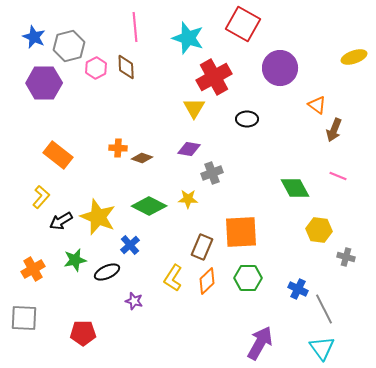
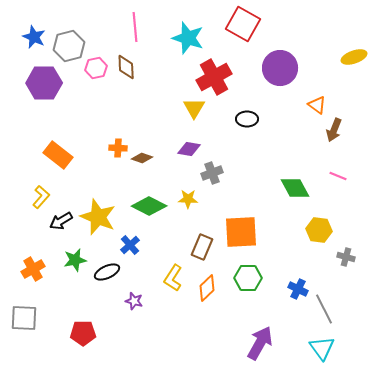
pink hexagon at (96, 68): rotated 15 degrees clockwise
orange diamond at (207, 281): moved 7 px down
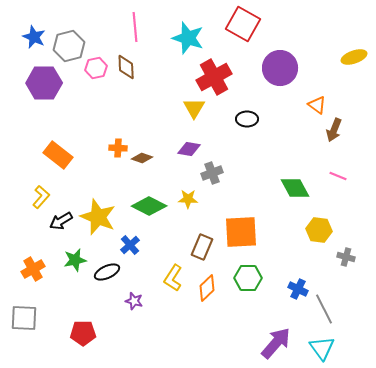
purple arrow at (260, 343): moved 16 px right; rotated 12 degrees clockwise
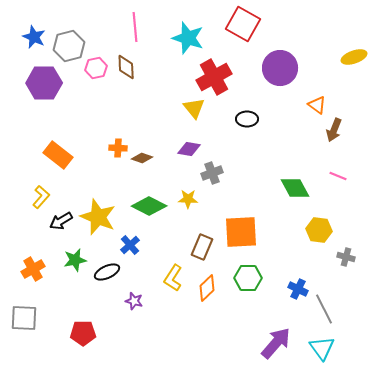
yellow triangle at (194, 108): rotated 10 degrees counterclockwise
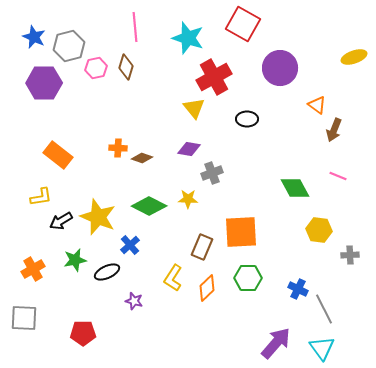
brown diamond at (126, 67): rotated 20 degrees clockwise
yellow L-shape at (41, 197): rotated 40 degrees clockwise
gray cross at (346, 257): moved 4 px right, 2 px up; rotated 18 degrees counterclockwise
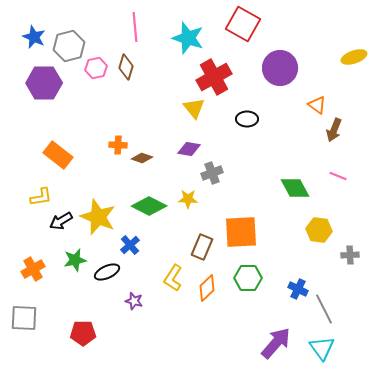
orange cross at (118, 148): moved 3 px up
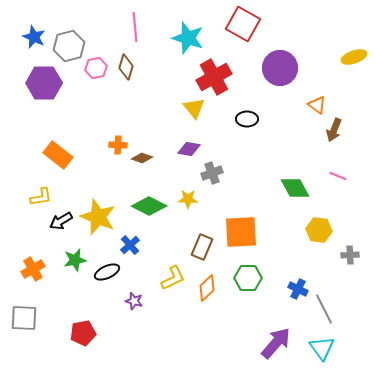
yellow L-shape at (173, 278): rotated 148 degrees counterclockwise
red pentagon at (83, 333): rotated 10 degrees counterclockwise
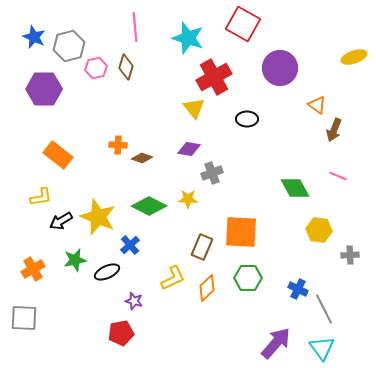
purple hexagon at (44, 83): moved 6 px down
orange square at (241, 232): rotated 6 degrees clockwise
red pentagon at (83, 333): moved 38 px right
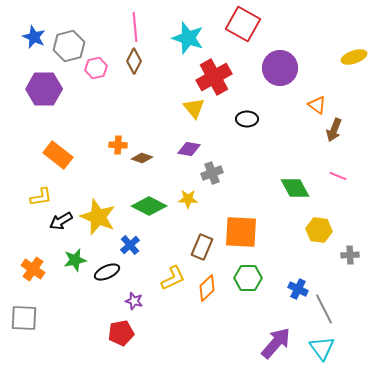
brown diamond at (126, 67): moved 8 px right, 6 px up; rotated 10 degrees clockwise
orange cross at (33, 269): rotated 25 degrees counterclockwise
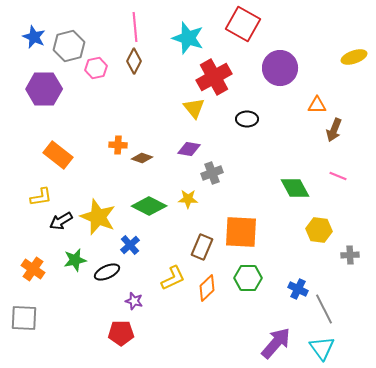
orange triangle at (317, 105): rotated 36 degrees counterclockwise
red pentagon at (121, 333): rotated 10 degrees clockwise
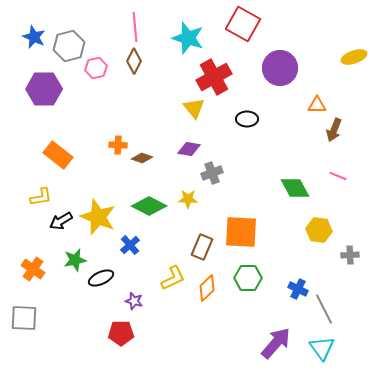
black ellipse at (107, 272): moved 6 px left, 6 px down
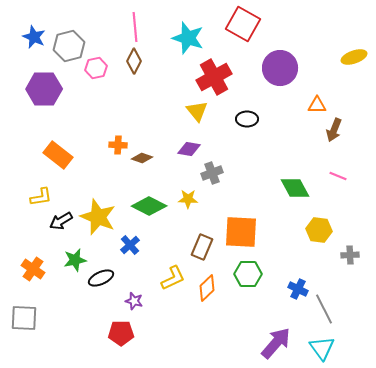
yellow triangle at (194, 108): moved 3 px right, 3 px down
green hexagon at (248, 278): moved 4 px up
